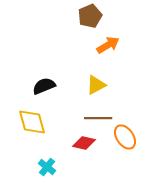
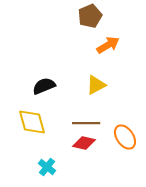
brown line: moved 12 px left, 5 px down
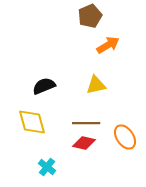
yellow triangle: rotated 15 degrees clockwise
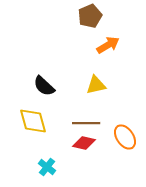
black semicircle: rotated 115 degrees counterclockwise
yellow diamond: moved 1 px right, 1 px up
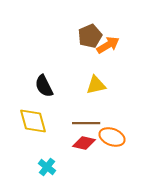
brown pentagon: moved 20 px down
black semicircle: rotated 20 degrees clockwise
orange ellipse: moved 13 px left; rotated 35 degrees counterclockwise
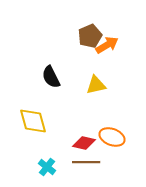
orange arrow: moved 1 px left
black semicircle: moved 7 px right, 9 px up
brown line: moved 39 px down
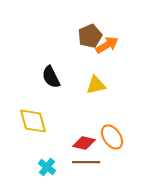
orange ellipse: rotated 35 degrees clockwise
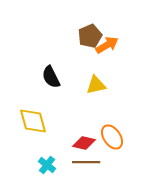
cyan cross: moved 2 px up
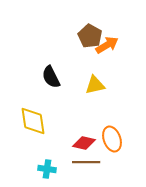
brown pentagon: rotated 20 degrees counterclockwise
yellow triangle: moved 1 px left
yellow diamond: rotated 8 degrees clockwise
orange ellipse: moved 2 px down; rotated 15 degrees clockwise
cyan cross: moved 4 px down; rotated 30 degrees counterclockwise
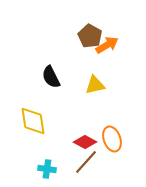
red diamond: moved 1 px right, 1 px up; rotated 15 degrees clockwise
brown line: rotated 48 degrees counterclockwise
